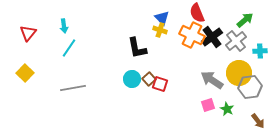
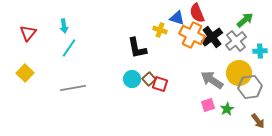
blue triangle: moved 15 px right; rotated 28 degrees counterclockwise
green star: rotated 16 degrees clockwise
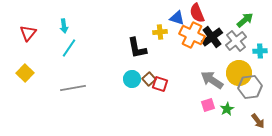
yellow cross: moved 2 px down; rotated 24 degrees counterclockwise
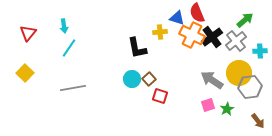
red square: moved 12 px down
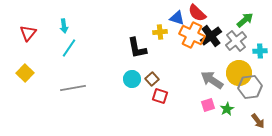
red semicircle: rotated 24 degrees counterclockwise
black cross: moved 1 px left, 1 px up
brown square: moved 3 px right
